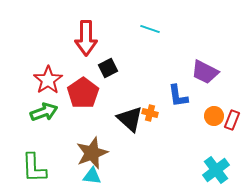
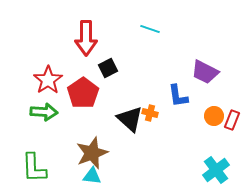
green arrow: rotated 24 degrees clockwise
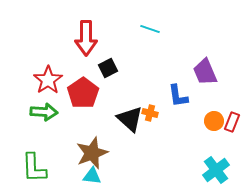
purple trapezoid: rotated 40 degrees clockwise
orange circle: moved 5 px down
red rectangle: moved 2 px down
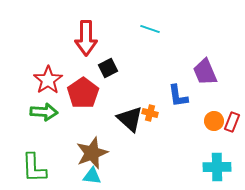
cyan cross: moved 1 px right, 3 px up; rotated 36 degrees clockwise
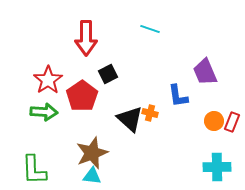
black square: moved 6 px down
red pentagon: moved 1 px left, 3 px down
green L-shape: moved 2 px down
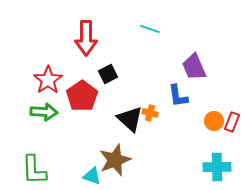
purple trapezoid: moved 11 px left, 5 px up
brown star: moved 23 px right, 7 px down
cyan triangle: rotated 12 degrees clockwise
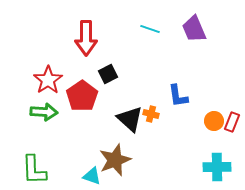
purple trapezoid: moved 38 px up
orange cross: moved 1 px right, 1 px down
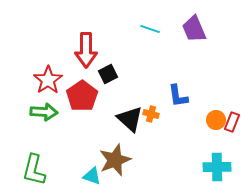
red arrow: moved 12 px down
orange circle: moved 2 px right, 1 px up
green L-shape: rotated 16 degrees clockwise
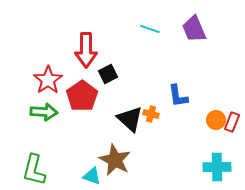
brown star: rotated 24 degrees counterclockwise
